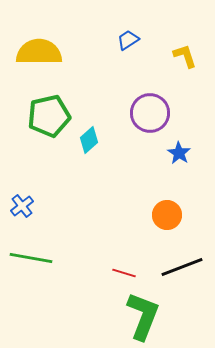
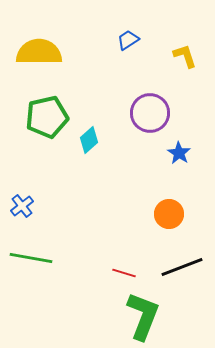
green pentagon: moved 2 px left, 1 px down
orange circle: moved 2 px right, 1 px up
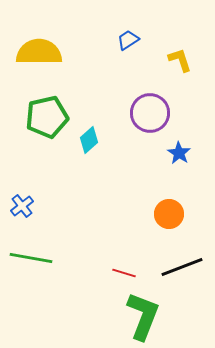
yellow L-shape: moved 5 px left, 4 px down
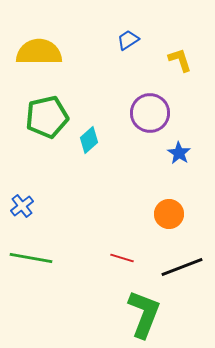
red line: moved 2 px left, 15 px up
green L-shape: moved 1 px right, 2 px up
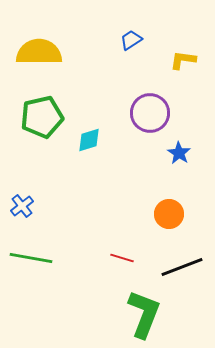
blue trapezoid: moved 3 px right
yellow L-shape: moved 3 px right; rotated 64 degrees counterclockwise
green pentagon: moved 5 px left
cyan diamond: rotated 24 degrees clockwise
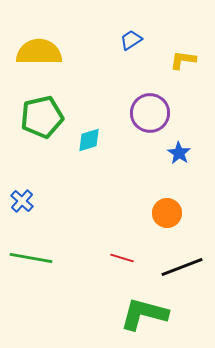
blue cross: moved 5 px up; rotated 10 degrees counterclockwise
orange circle: moved 2 px left, 1 px up
green L-shape: rotated 96 degrees counterclockwise
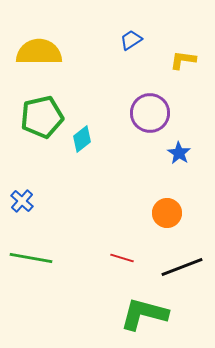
cyan diamond: moved 7 px left, 1 px up; rotated 20 degrees counterclockwise
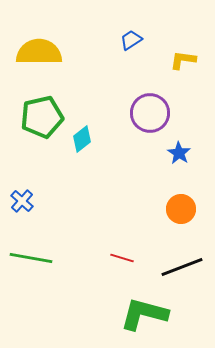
orange circle: moved 14 px right, 4 px up
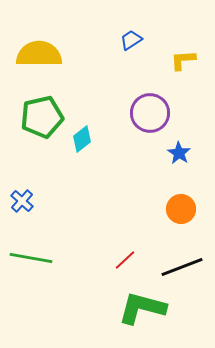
yellow semicircle: moved 2 px down
yellow L-shape: rotated 12 degrees counterclockwise
red line: moved 3 px right, 2 px down; rotated 60 degrees counterclockwise
green L-shape: moved 2 px left, 6 px up
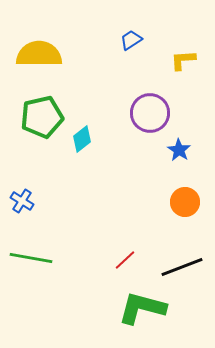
blue star: moved 3 px up
blue cross: rotated 10 degrees counterclockwise
orange circle: moved 4 px right, 7 px up
